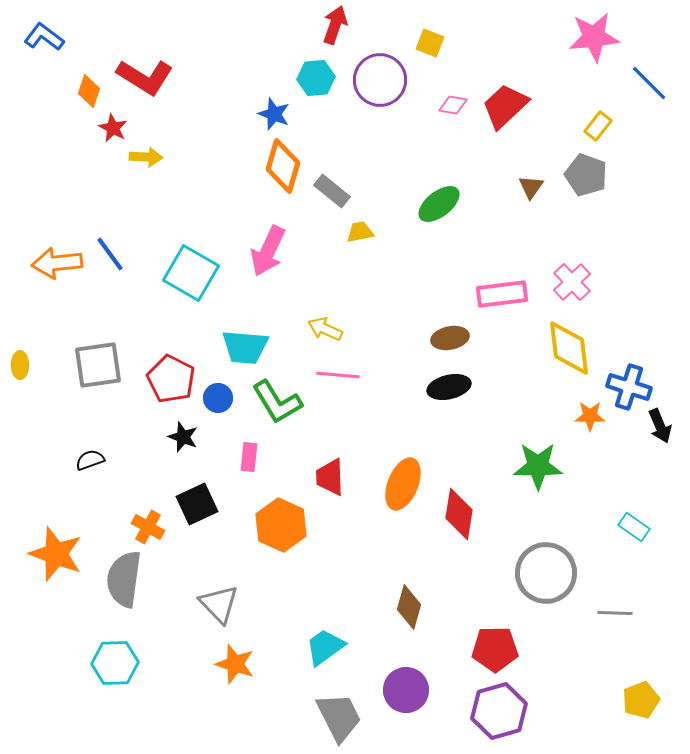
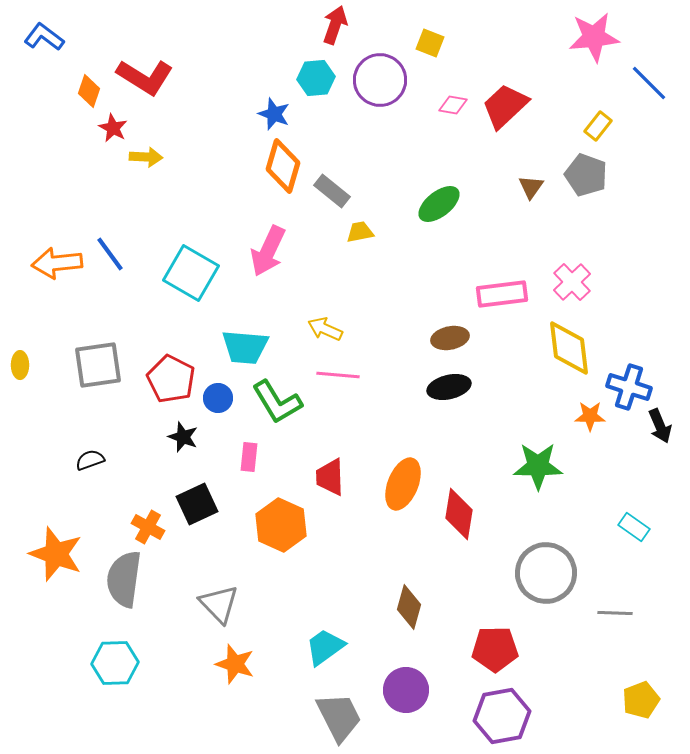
purple hexagon at (499, 711): moved 3 px right, 5 px down; rotated 6 degrees clockwise
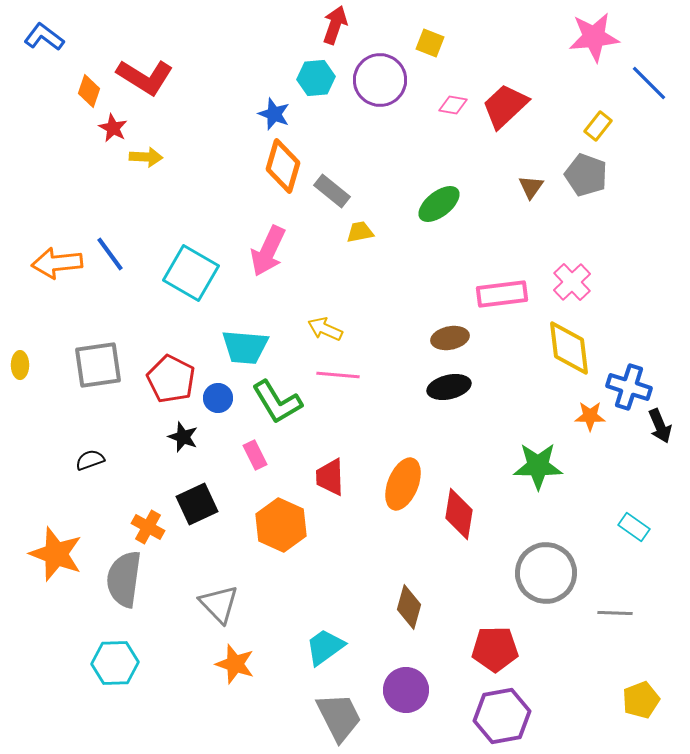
pink rectangle at (249, 457): moved 6 px right, 2 px up; rotated 32 degrees counterclockwise
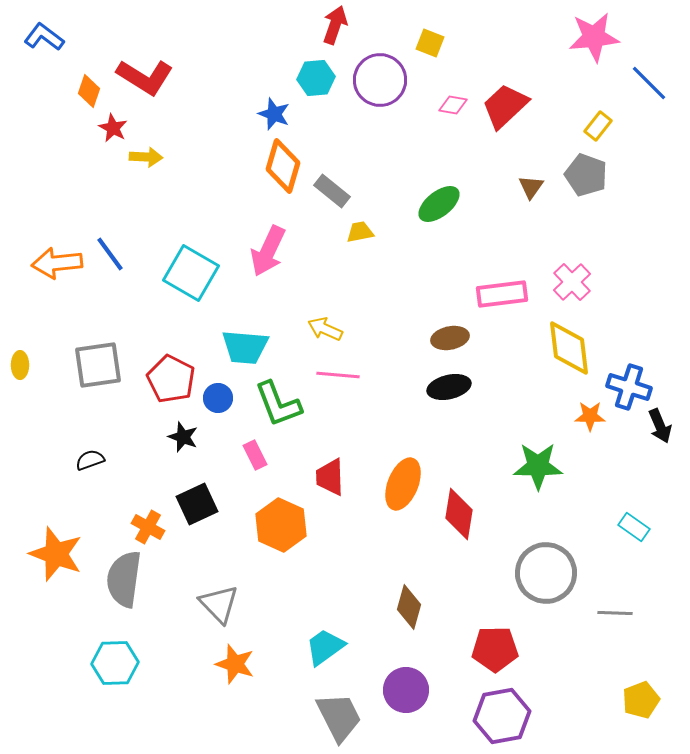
green L-shape at (277, 402): moved 1 px right, 2 px down; rotated 10 degrees clockwise
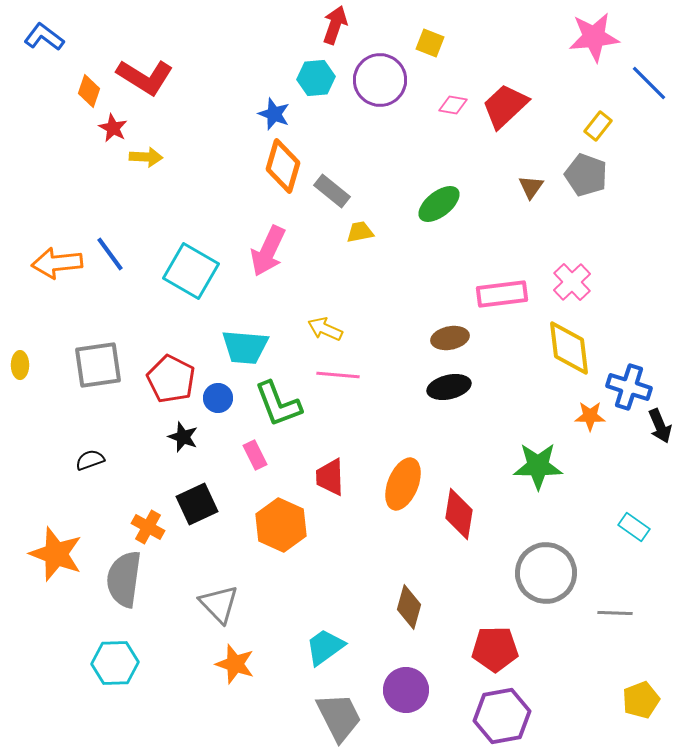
cyan square at (191, 273): moved 2 px up
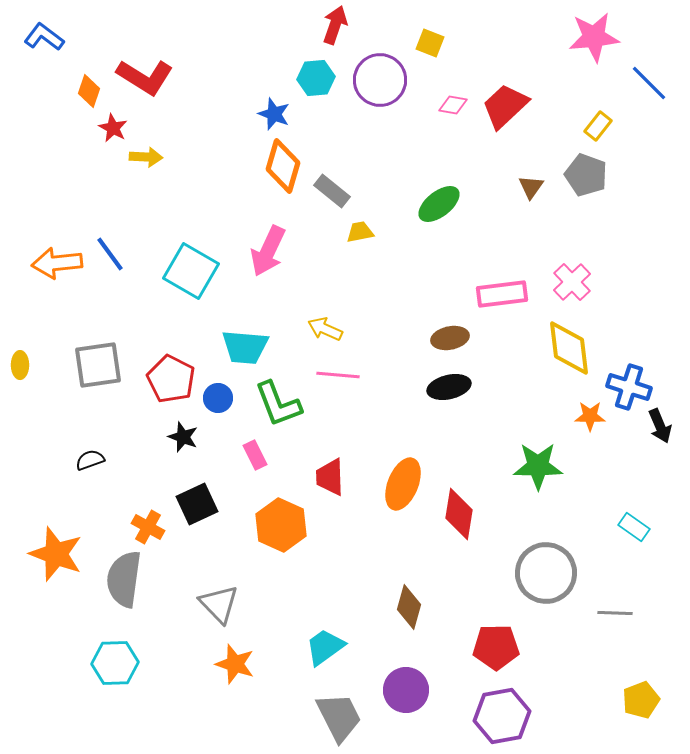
red pentagon at (495, 649): moved 1 px right, 2 px up
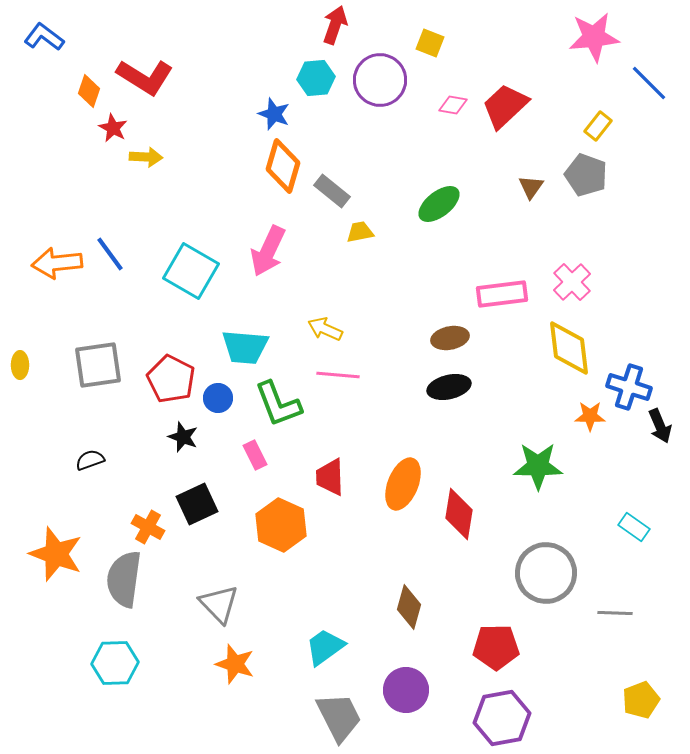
purple hexagon at (502, 716): moved 2 px down
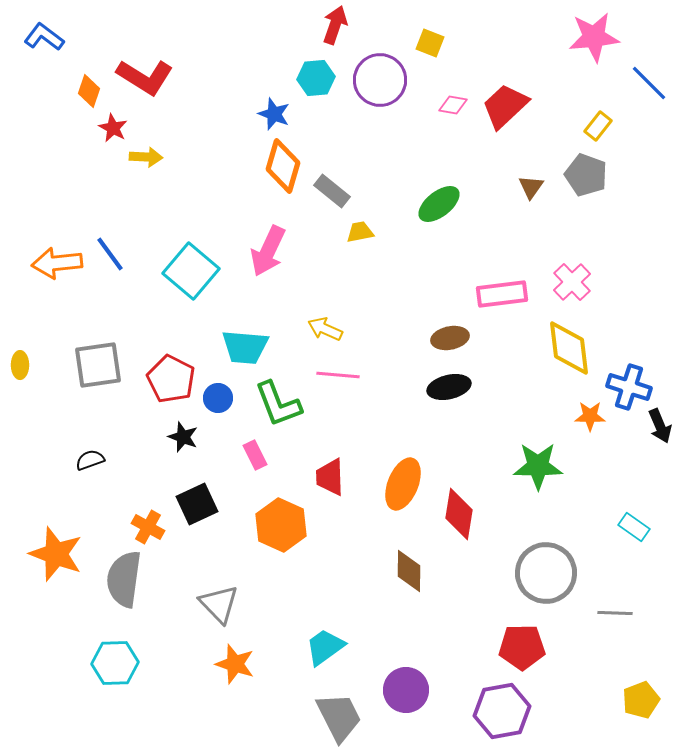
cyan square at (191, 271): rotated 10 degrees clockwise
brown diamond at (409, 607): moved 36 px up; rotated 15 degrees counterclockwise
red pentagon at (496, 647): moved 26 px right
purple hexagon at (502, 718): moved 7 px up
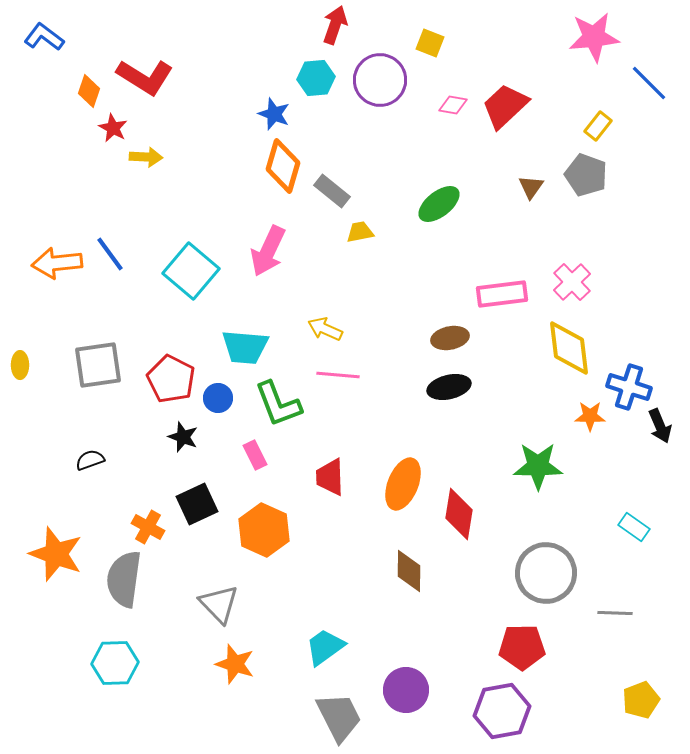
orange hexagon at (281, 525): moved 17 px left, 5 px down
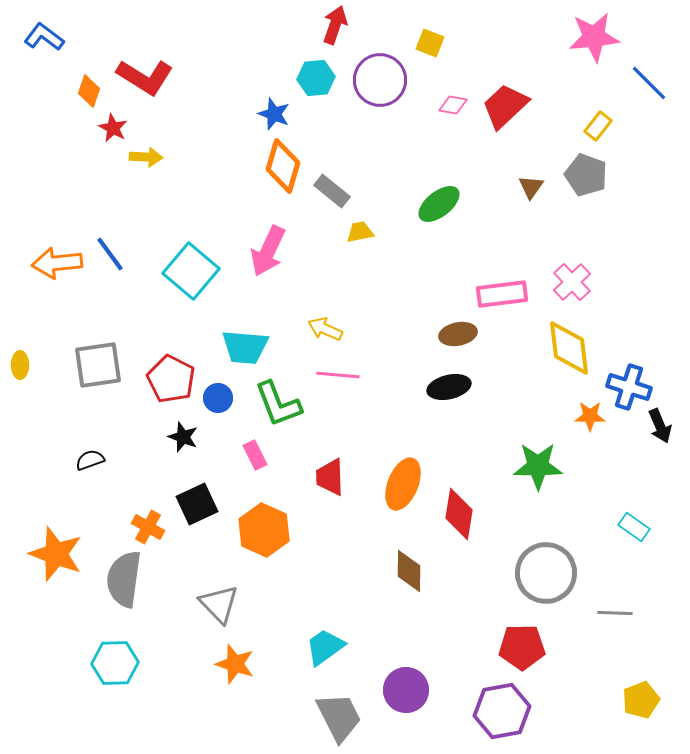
brown ellipse at (450, 338): moved 8 px right, 4 px up
